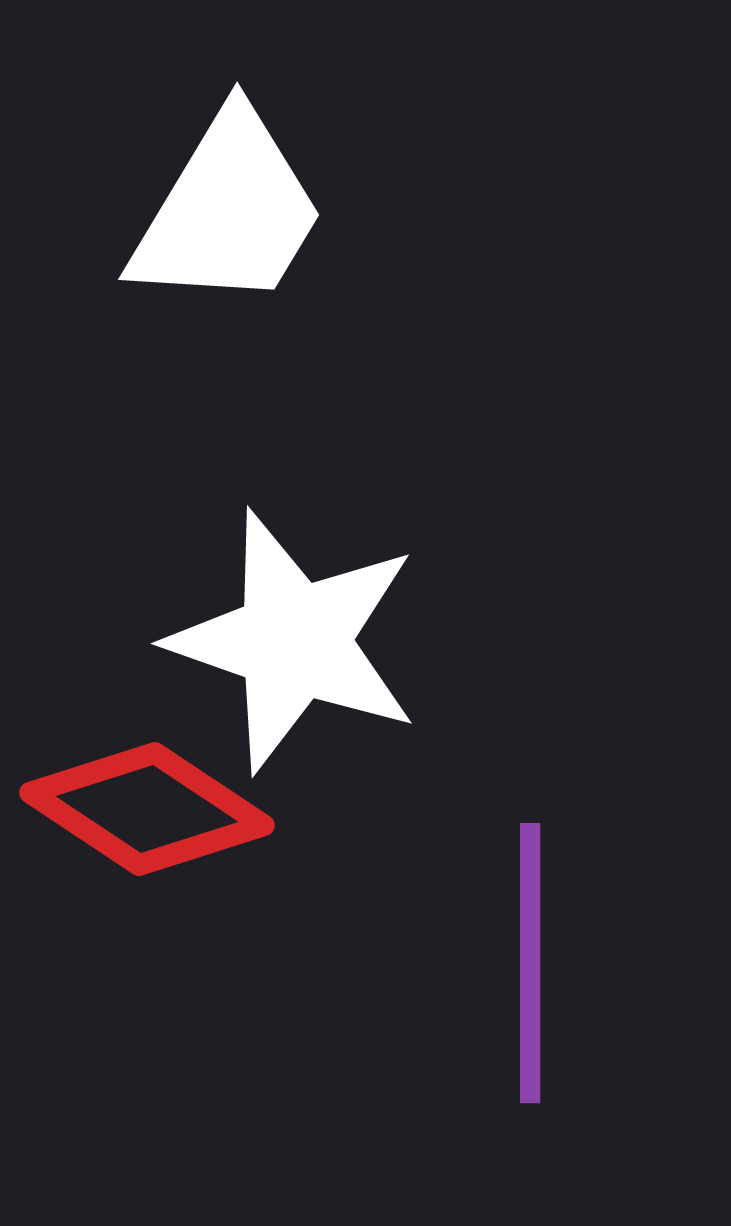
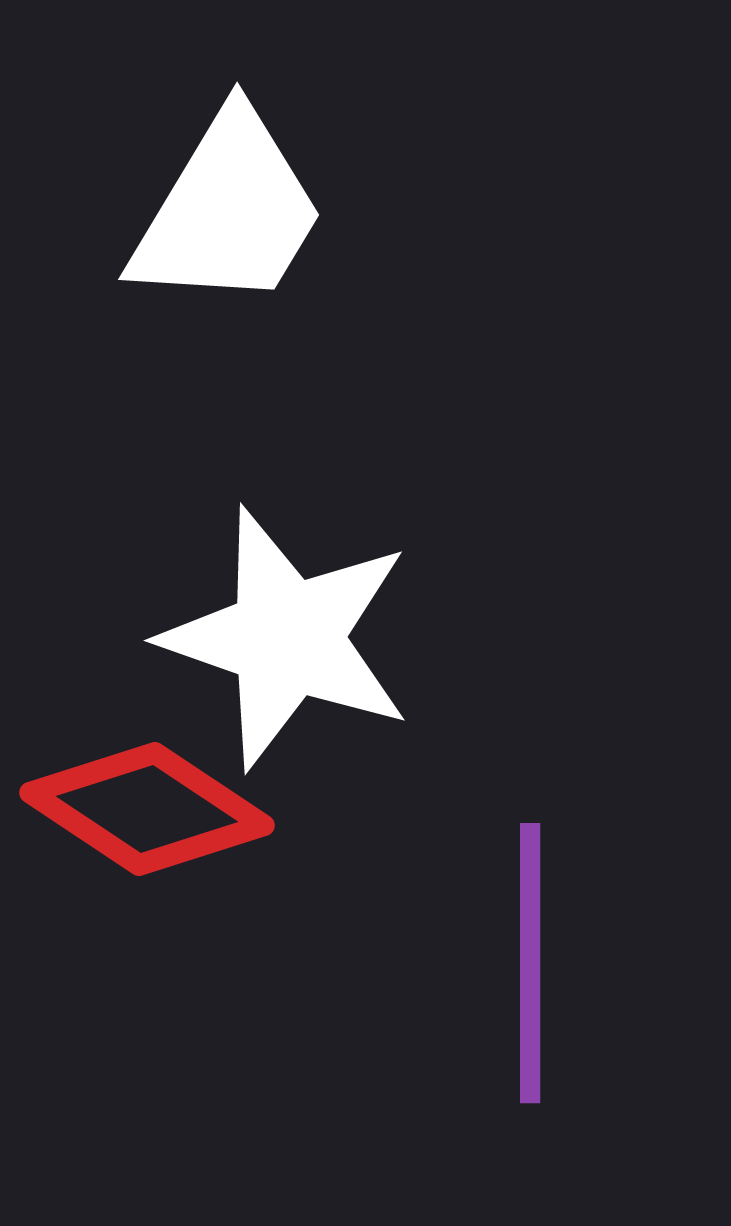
white star: moved 7 px left, 3 px up
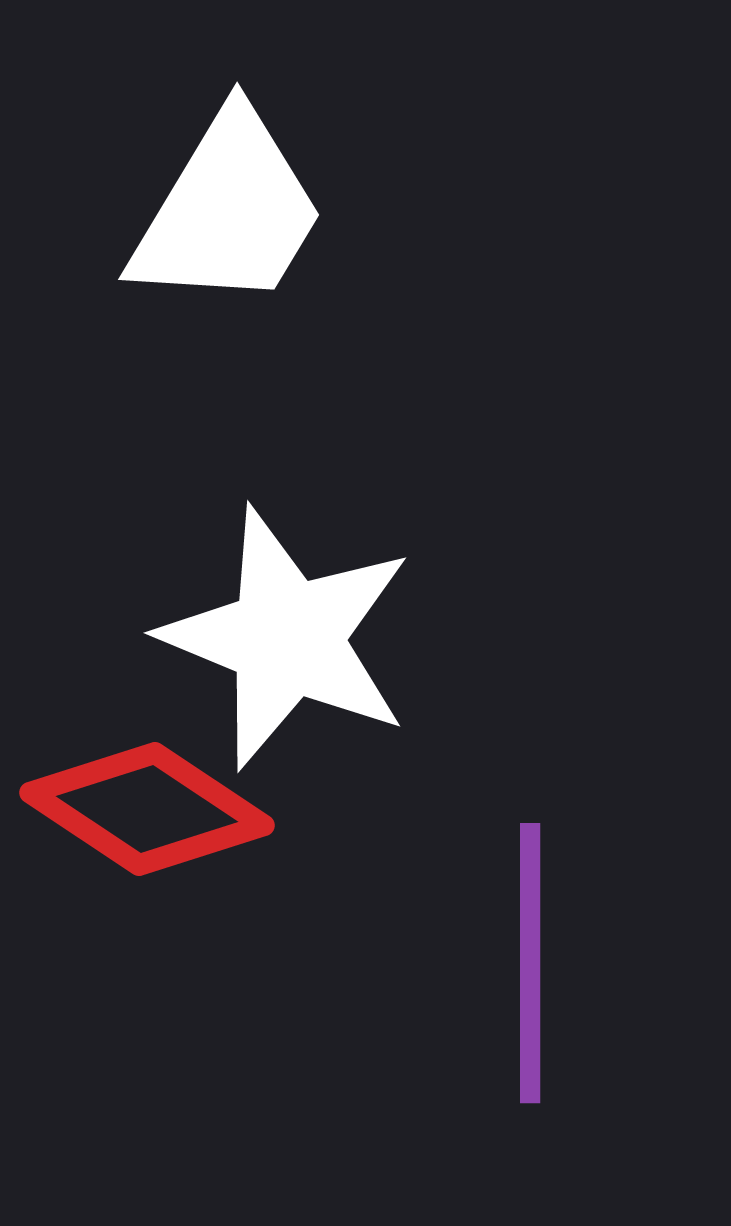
white star: rotated 3 degrees clockwise
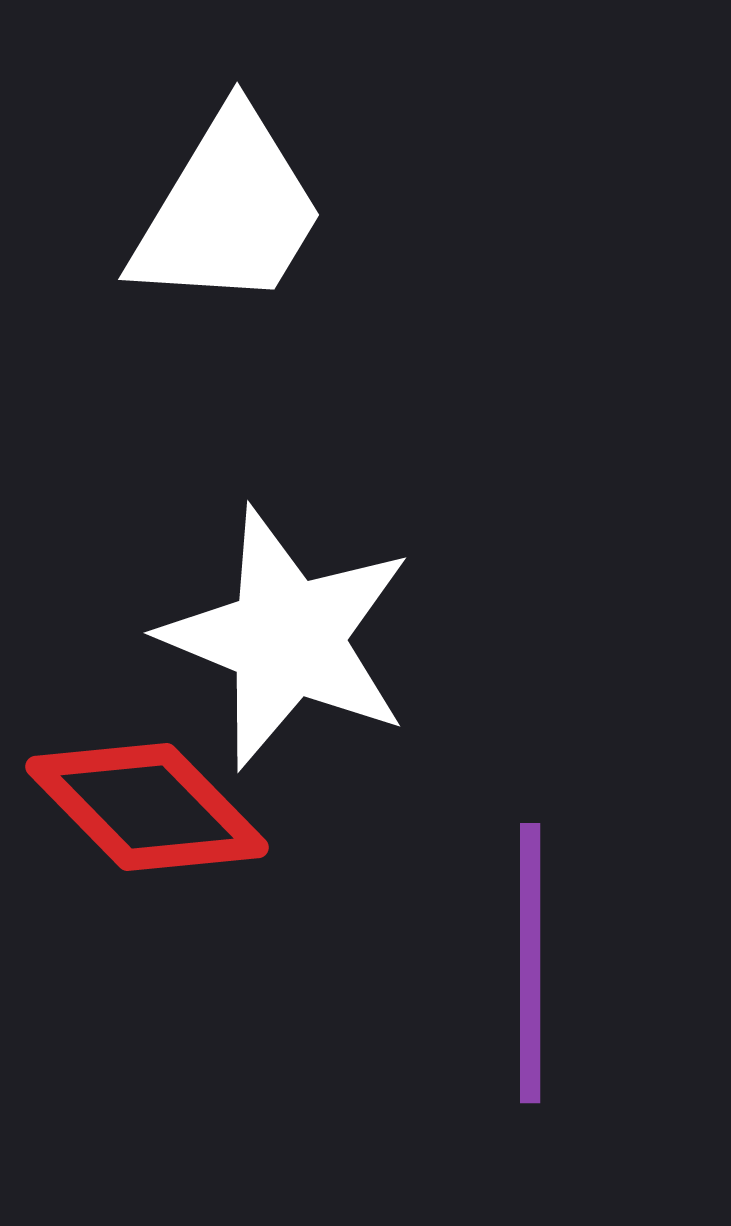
red diamond: moved 2 px up; rotated 12 degrees clockwise
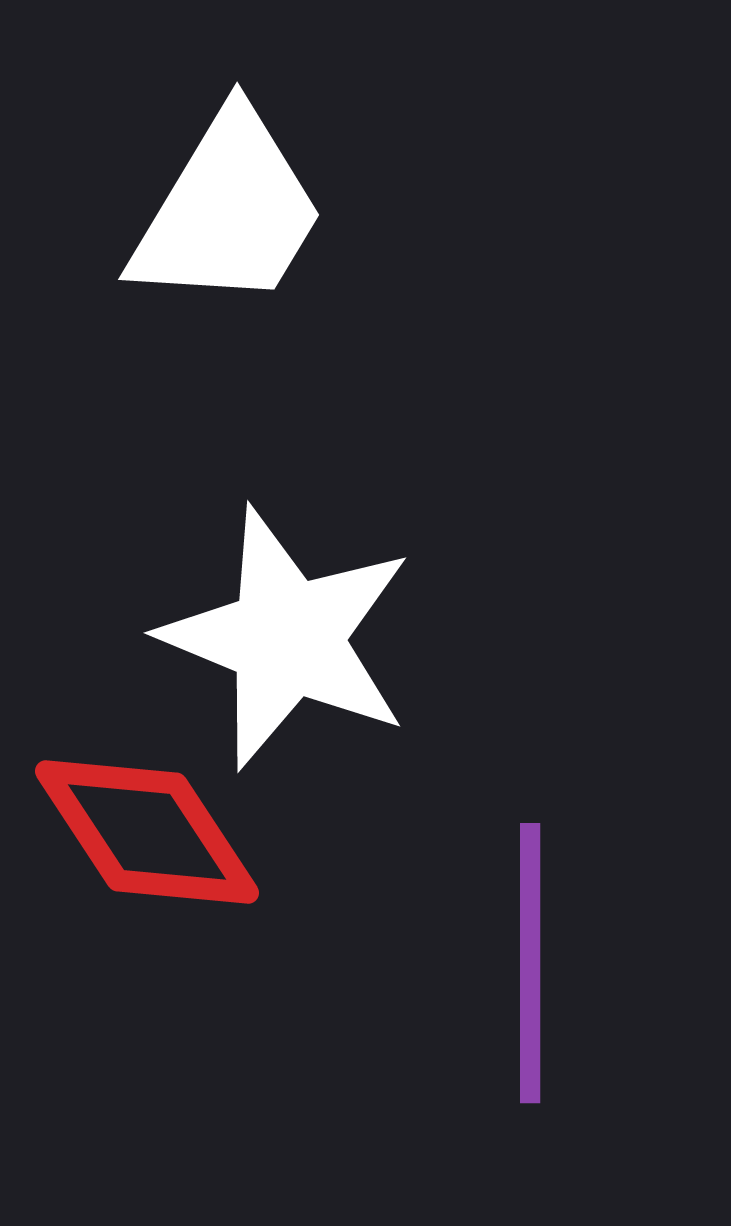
red diamond: moved 25 px down; rotated 11 degrees clockwise
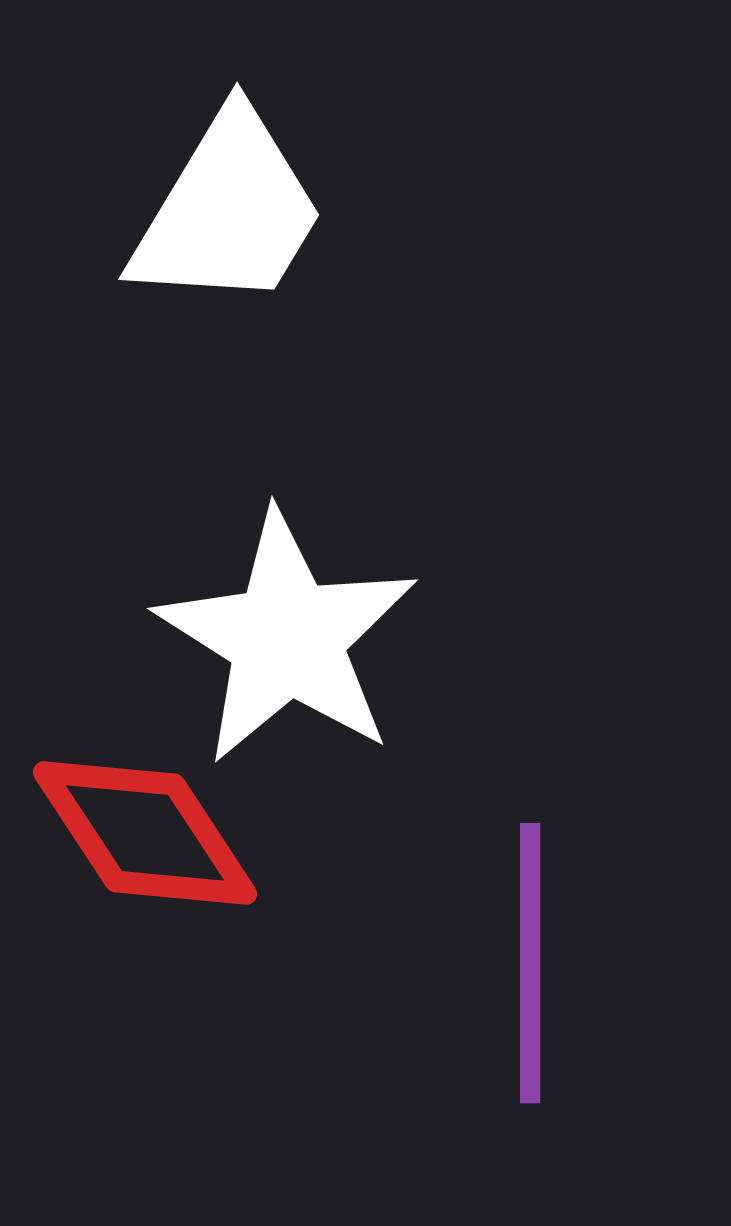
white star: rotated 10 degrees clockwise
red diamond: moved 2 px left, 1 px down
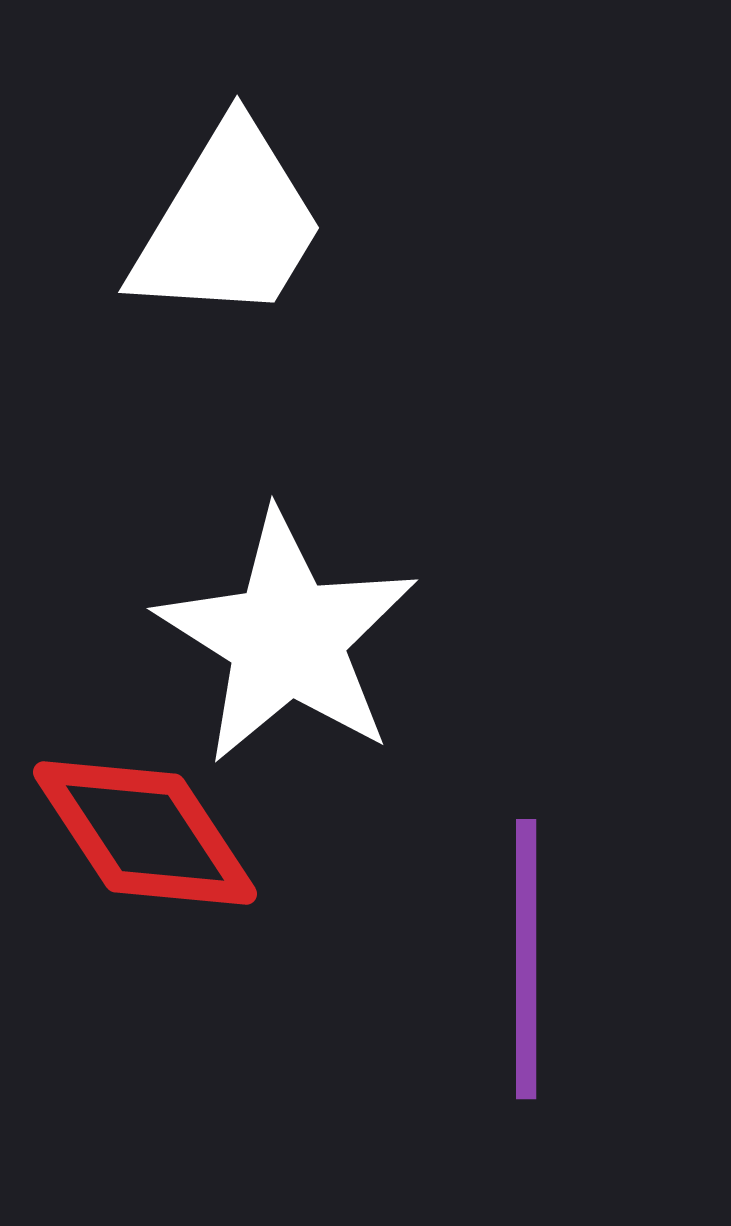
white trapezoid: moved 13 px down
purple line: moved 4 px left, 4 px up
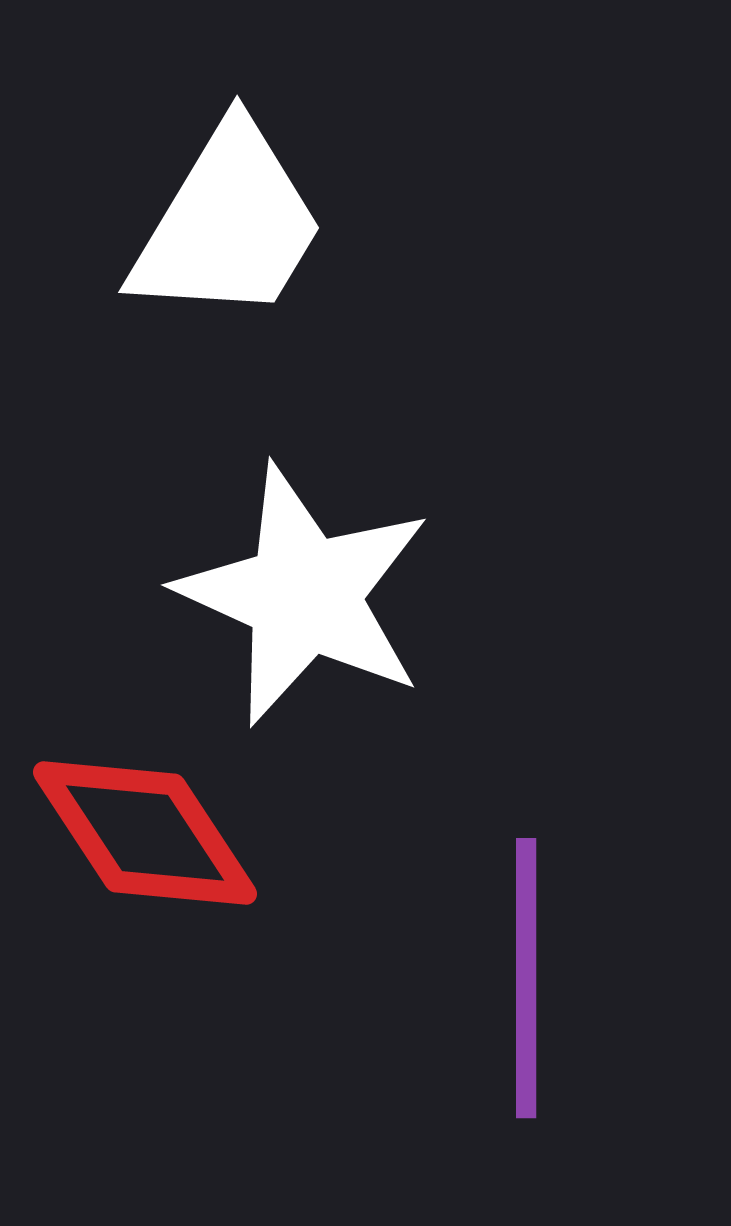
white star: moved 17 px right, 43 px up; rotated 8 degrees counterclockwise
purple line: moved 19 px down
